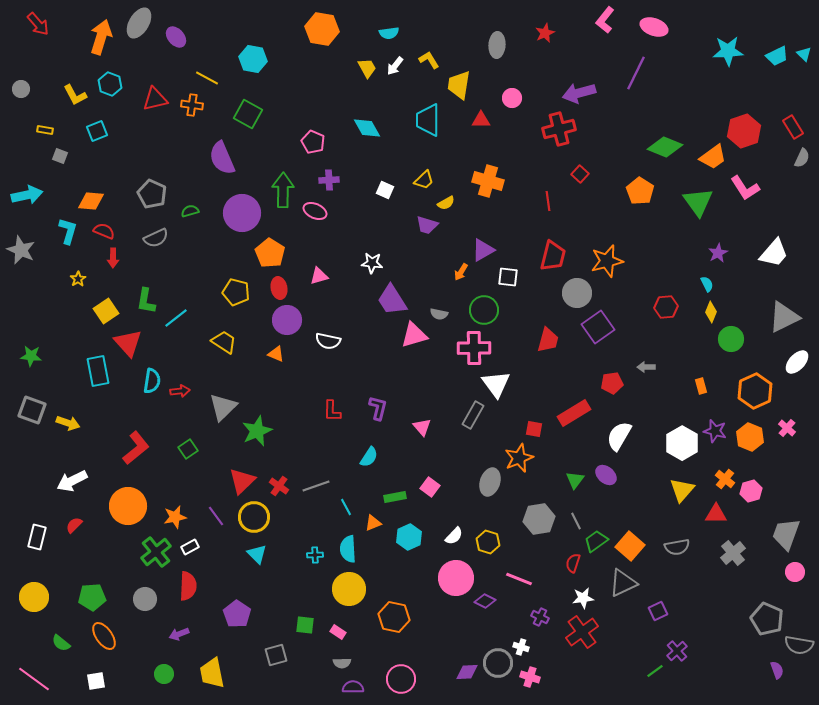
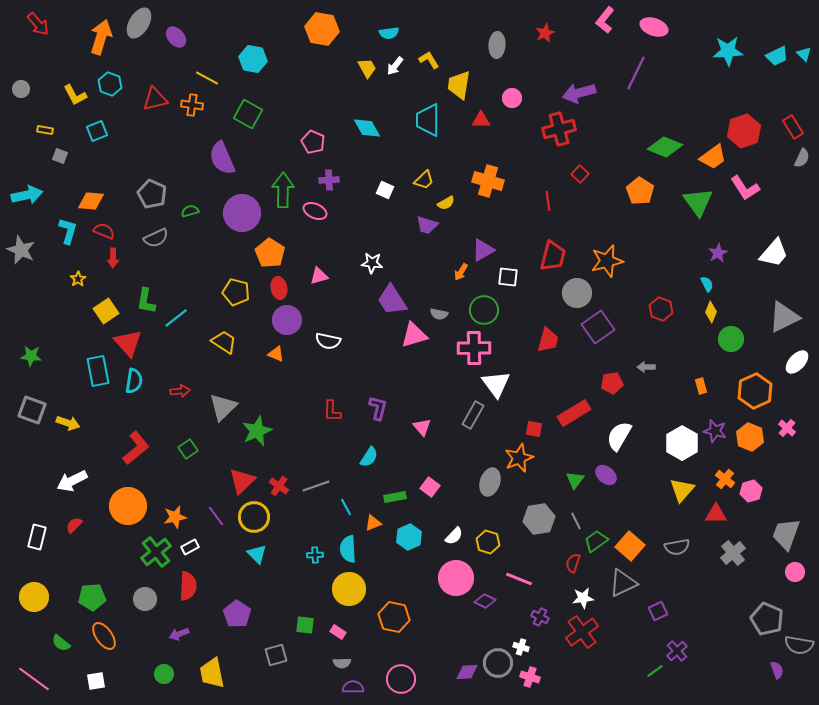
red hexagon at (666, 307): moved 5 px left, 2 px down; rotated 25 degrees clockwise
cyan semicircle at (152, 381): moved 18 px left
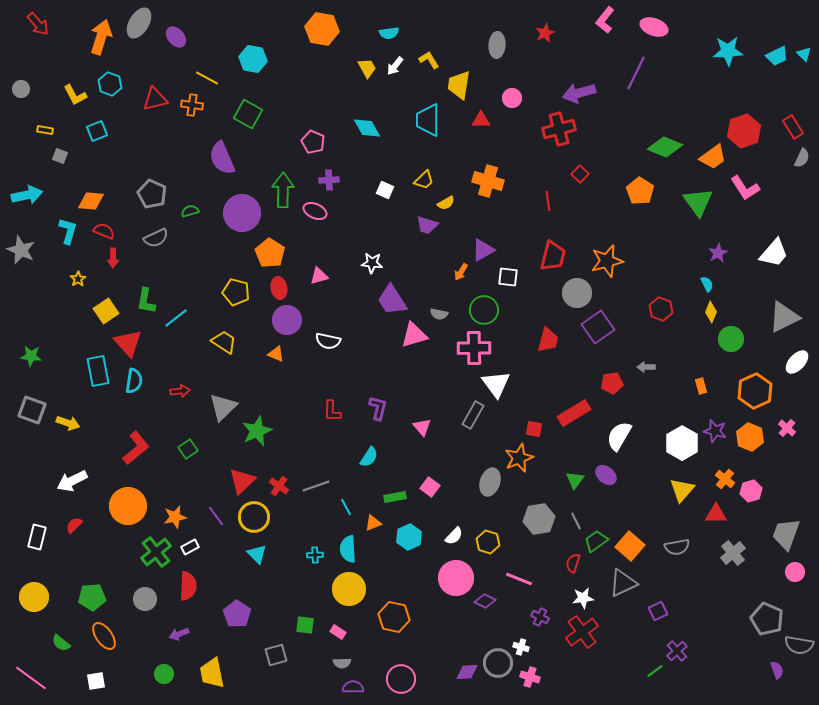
pink line at (34, 679): moved 3 px left, 1 px up
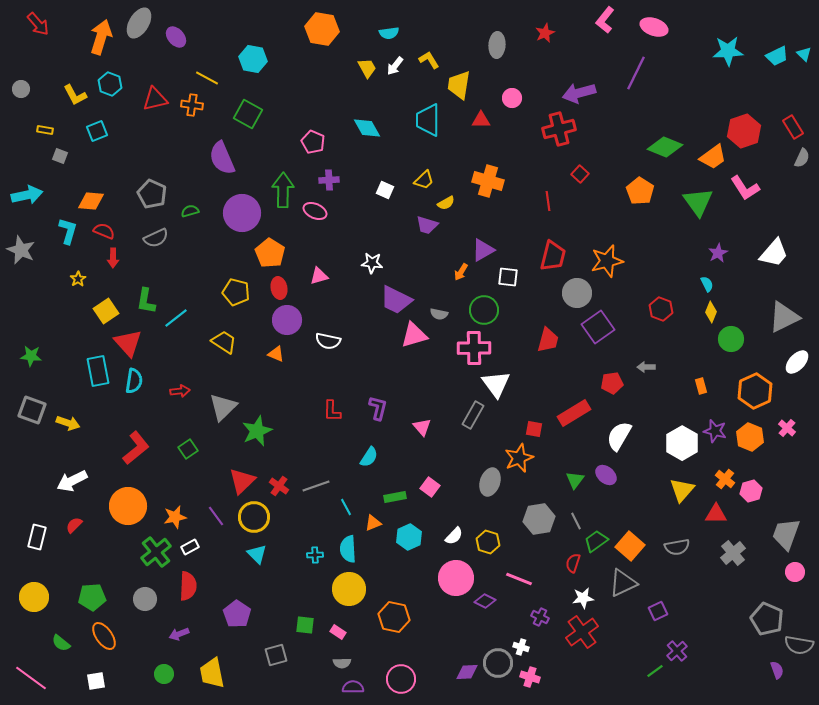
purple trapezoid at (392, 300): moved 4 px right; rotated 32 degrees counterclockwise
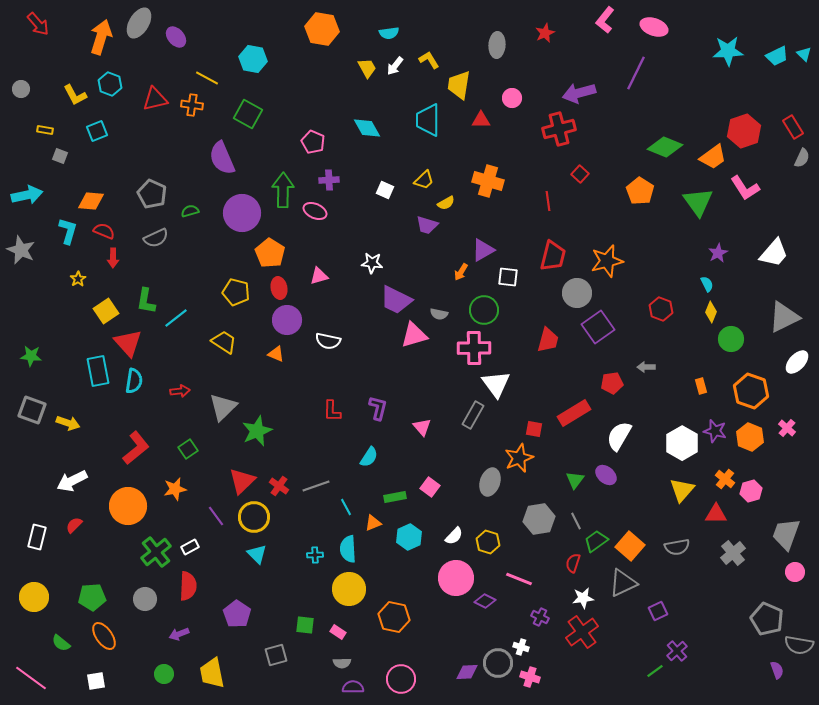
orange hexagon at (755, 391): moved 4 px left; rotated 16 degrees counterclockwise
orange star at (175, 517): moved 28 px up
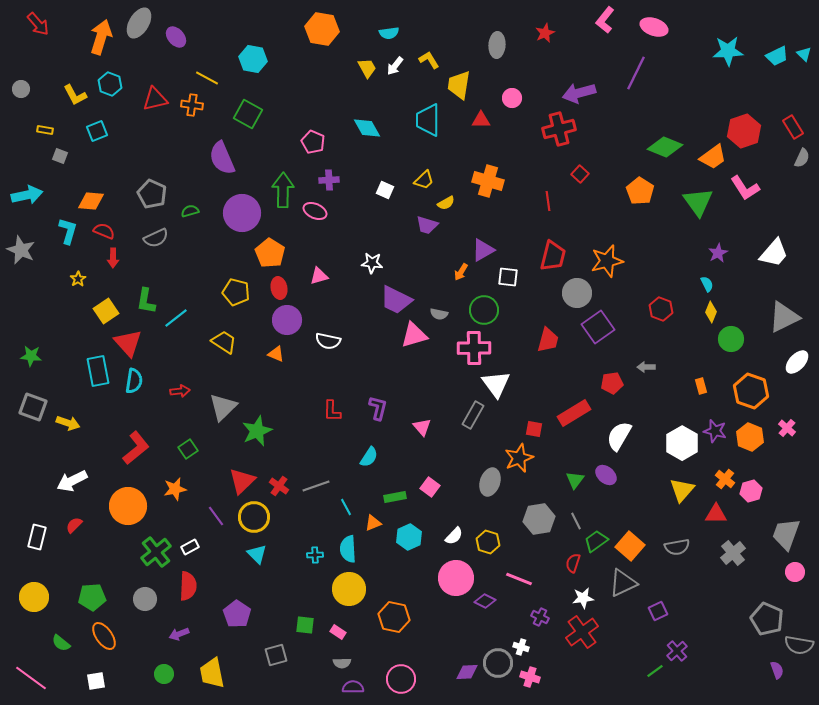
gray square at (32, 410): moved 1 px right, 3 px up
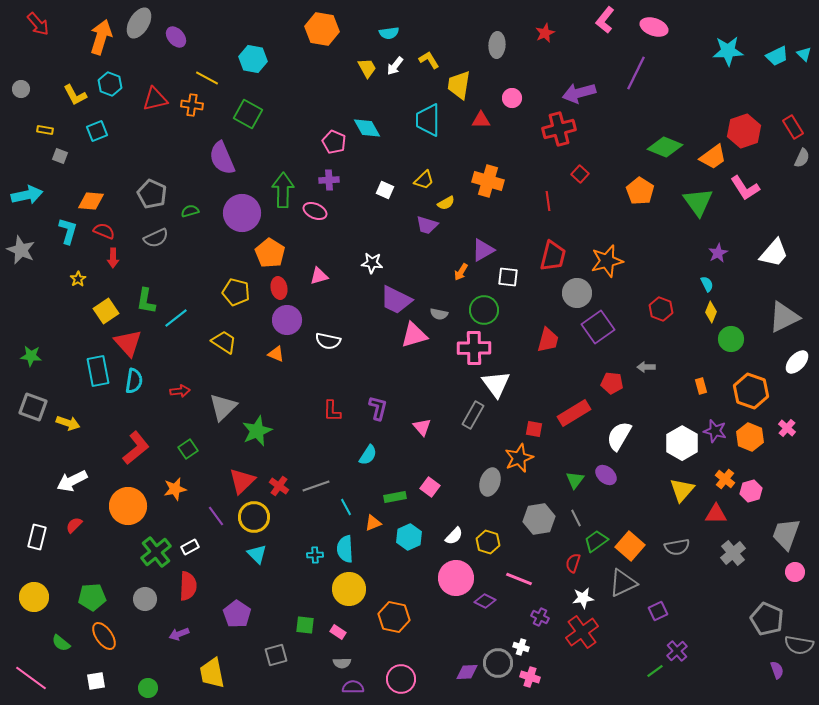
pink pentagon at (313, 142): moved 21 px right
red pentagon at (612, 383): rotated 15 degrees clockwise
cyan semicircle at (369, 457): moved 1 px left, 2 px up
gray line at (576, 521): moved 3 px up
cyan semicircle at (348, 549): moved 3 px left
green circle at (164, 674): moved 16 px left, 14 px down
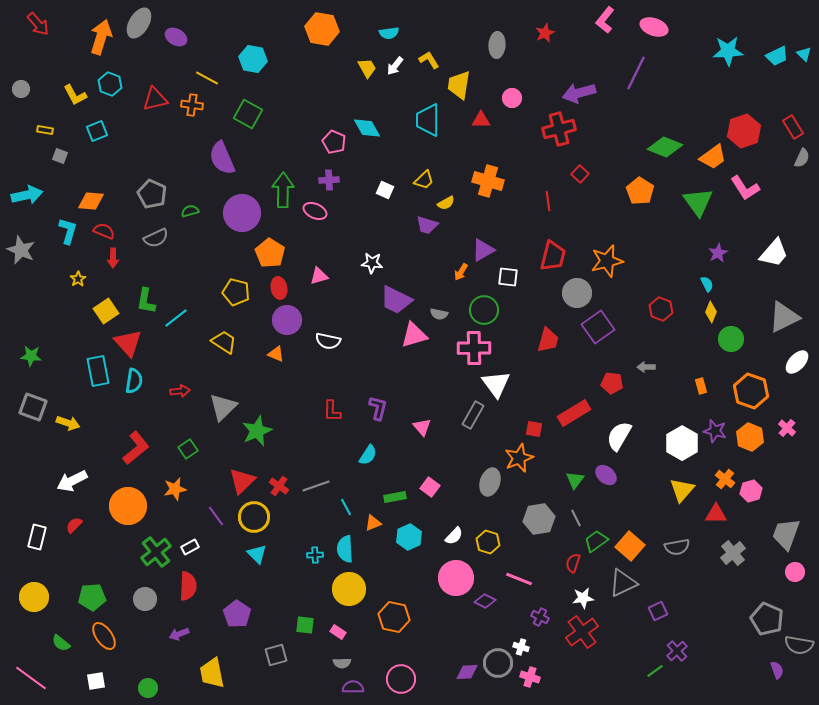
purple ellipse at (176, 37): rotated 20 degrees counterclockwise
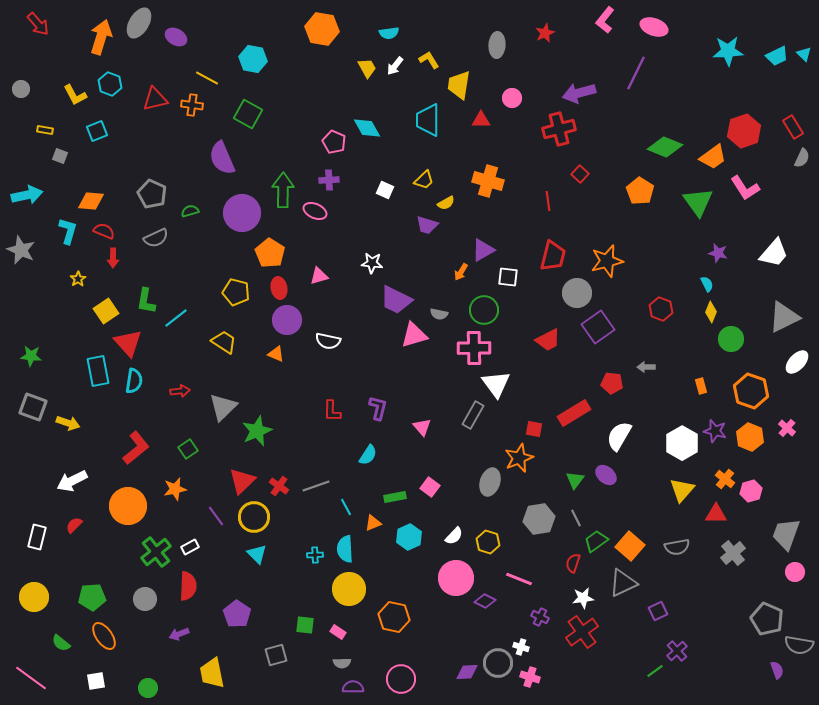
purple star at (718, 253): rotated 30 degrees counterclockwise
red trapezoid at (548, 340): rotated 48 degrees clockwise
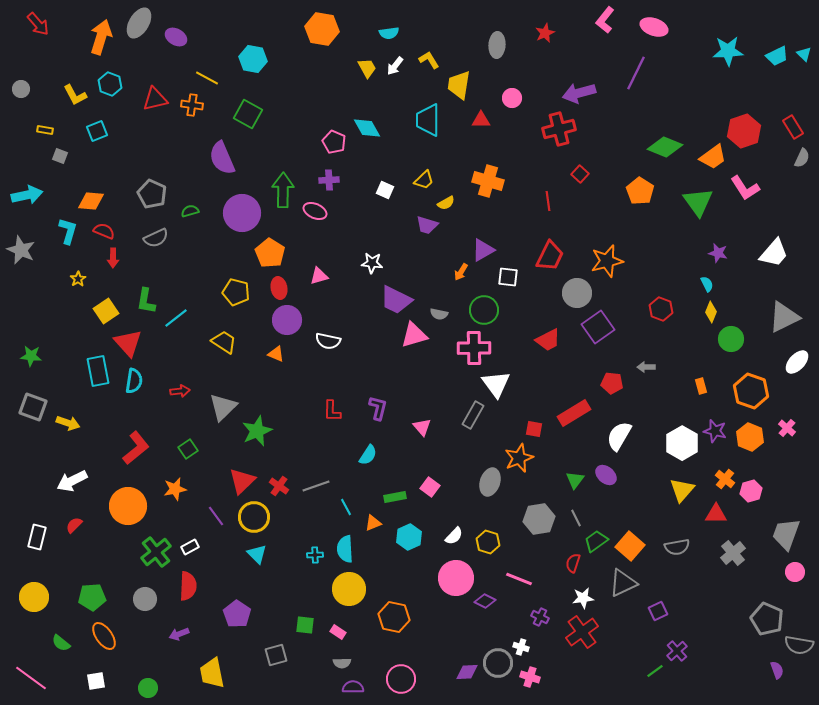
red trapezoid at (553, 256): moved 3 px left; rotated 12 degrees clockwise
